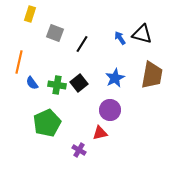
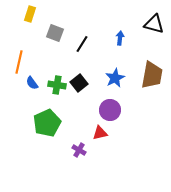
black triangle: moved 12 px right, 10 px up
blue arrow: rotated 40 degrees clockwise
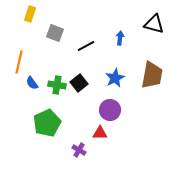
black line: moved 4 px right, 2 px down; rotated 30 degrees clockwise
red triangle: rotated 14 degrees clockwise
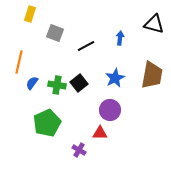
blue semicircle: rotated 72 degrees clockwise
